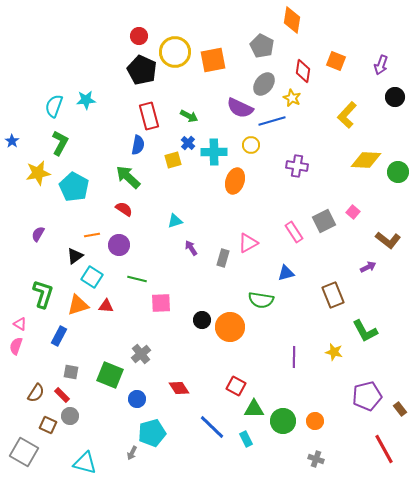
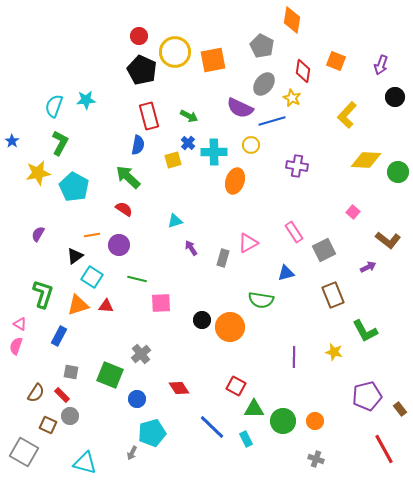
gray square at (324, 221): moved 29 px down
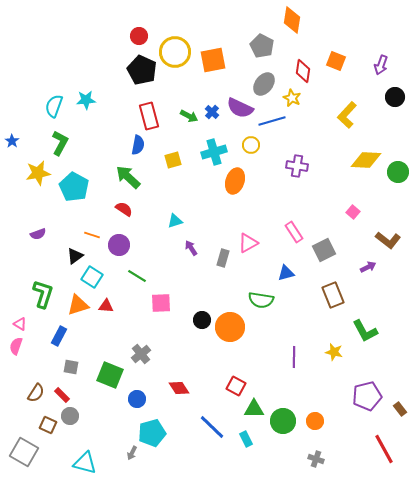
blue cross at (188, 143): moved 24 px right, 31 px up
cyan cross at (214, 152): rotated 15 degrees counterclockwise
purple semicircle at (38, 234): rotated 140 degrees counterclockwise
orange line at (92, 235): rotated 28 degrees clockwise
green line at (137, 279): moved 3 px up; rotated 18 degrees clockwise
gray square at (71, 372): moved 5 px up
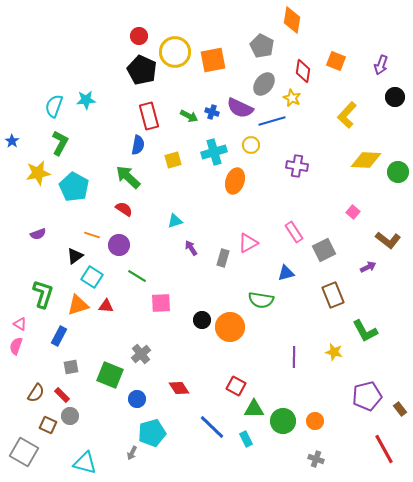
blue cross at (212, 112): rotated 24 degrees counterclockwise
gray square at (71, 367): rotated 21 degrees counterclockwise
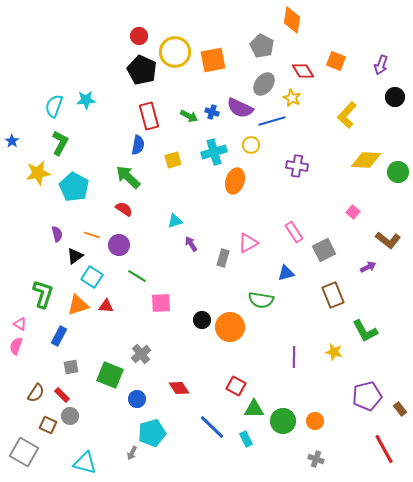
red diamond at (303, 71): rotated 40 degrees counterclockwise
purple semicircle at (38, 234): moved 19 px right; rotated 84 degrees counterclockwise
purple arrow at (191, 248): moved 4 px up
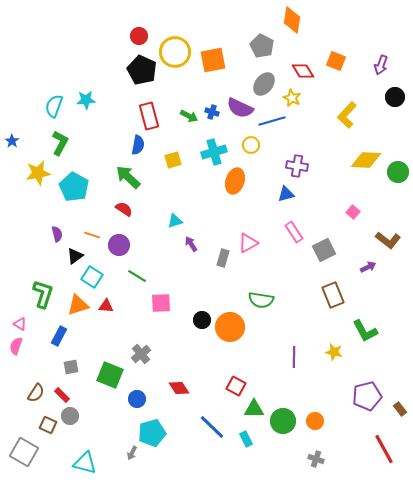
blue triangle at (286, 273): moved 79 px up
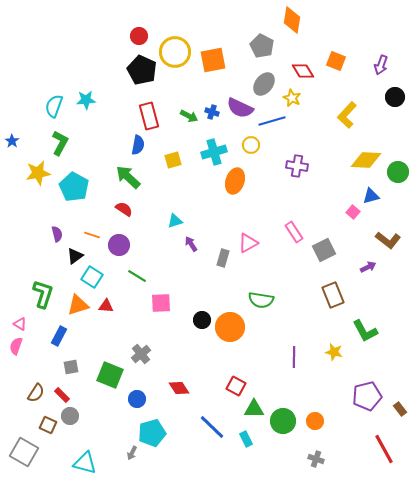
blue triangle at (286, 194): moved 85 px right, 2 px down
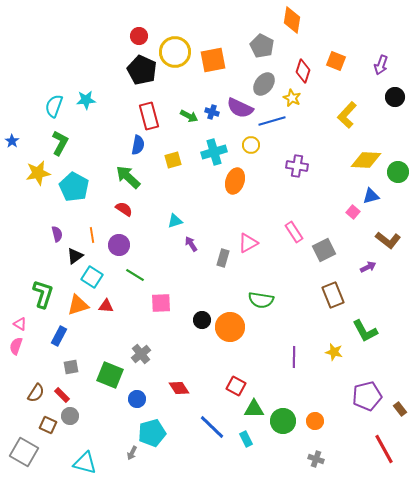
red diamond at (303, 71): rotated 50 degrees clockwise
orange line at (92, 235): rotated 63 degrees clockwise
green line at (137, 276): moved 2 px left, 1 px up
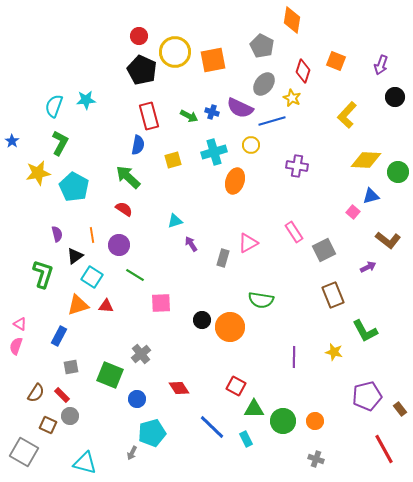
green L-shape at (43, 294): moved 20 px up
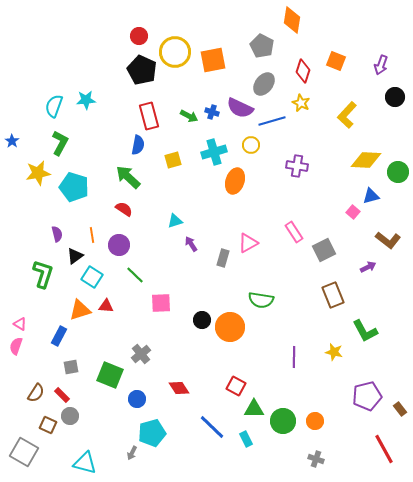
yellow star at (292, 98): moved 9 px right, 5 px down
cyan pentagon at (74, 187): rotated 12 degrees counterclockwise
green line at (135, 275): rotated 12 degrees clockwise
orange triangle at (78, 305): moved 2 px right, 5 px down
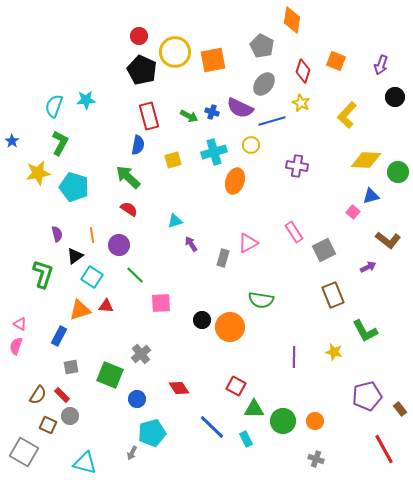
red semicircle at (124, 209): moved 5 px right
brown semicircle at (36, 393): moved 2 px right, 2 px down
